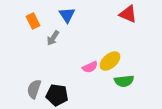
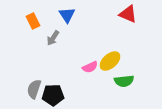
black pentagon: moved 4 px left; rotated 10 degrees counterclockwise
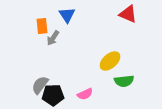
orange rectangle: moved 9 px right, 5 px down; rotated 21 degrees clockwise
pink semicircle: moved 5 px left, 27 px down
gray semicircle: moved 6 px right, 4 px up; rotated 18 degrees clockwise
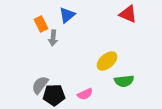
blue triangle: rotated 24 degrees clockwise
orange rectangle: moved 1 px left, 2 px up; rotated 21 degrees counterclockwise
gray arrow: rotated 28 degrees counterclockwise
yellow ellipse: moved 3 px left
black pentagon: moved 1 px right
